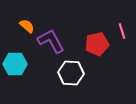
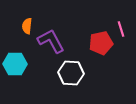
orange semicircle: rotated 126 degrees counterclockwise
pink line: moved 1 px left, 2 px up
red pentagon: moved 4 px right, 1 px up
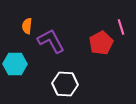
pink line: moved 2 px up
red pentagon: rotated 15 degrees counterclockwise
white hexagon: moved 6 px left, 11 px down
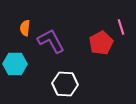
orange semicircle: moved 2 px left, 2 px down
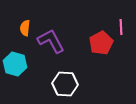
pink line: rotated 14 degrees clockwise
cyan hexagon: rotated 15 degrees clockwise
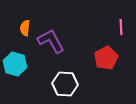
red pentagon: moved 5 px right, 15 px down
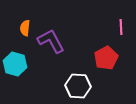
white hexagon: moved 13 px right, 2 px down
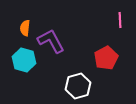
pink line: moved 1 px left, 7 px up
cyan hexagon: moved 9 px right, 4 px up
white hexagon: rotated 20 degrees counterclockwise
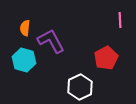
white hexagon: moved 2 px right, 1 px down; rotated 10 degrees counterclockwise
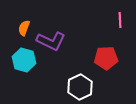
orange semicircle: moved 1 px left; rotated 14 degrees clockwise
purple L-shape: rotated 144 degrees clockwise
red pentagon: rotated 25 degrees clockwise
